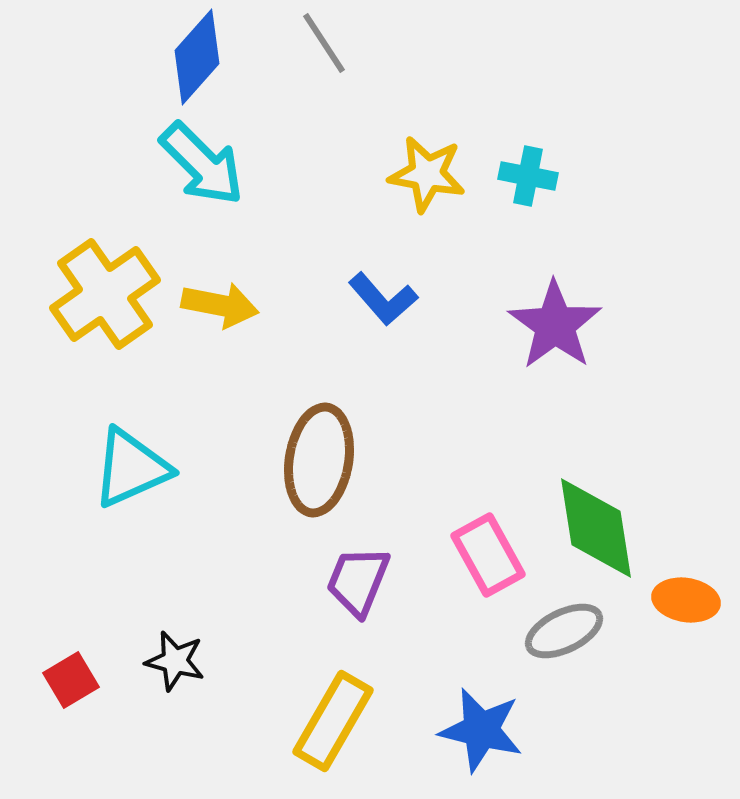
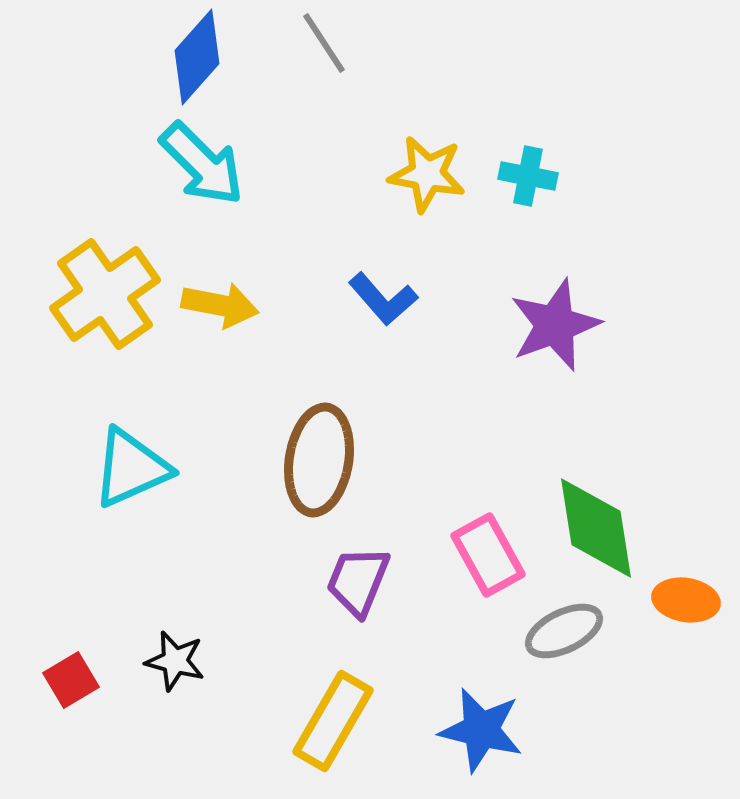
purple star: rotated 16 degrees clockwise
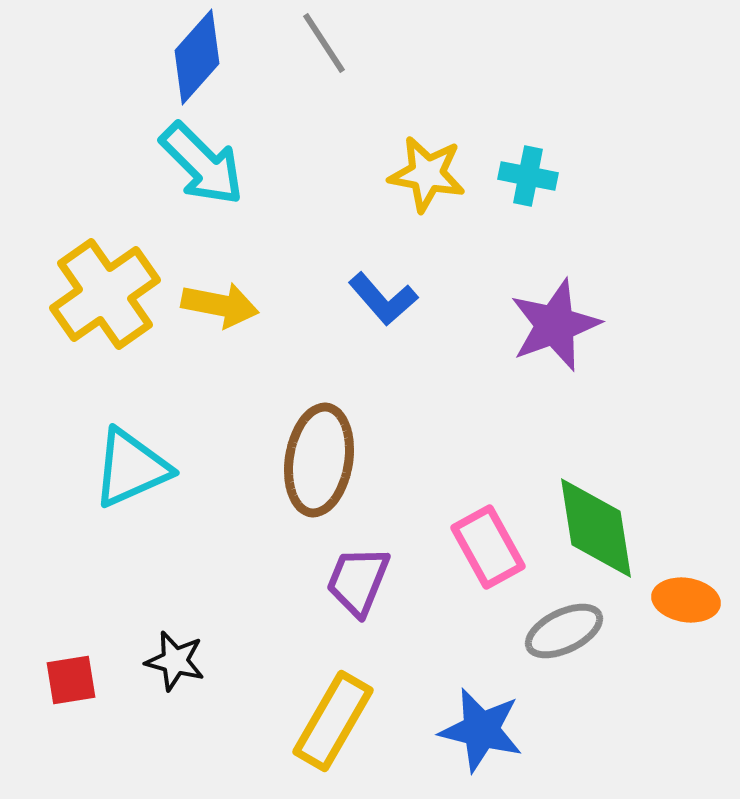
pink rectangle: moved 8 px up
red square: rotated 22 degrees clockwise
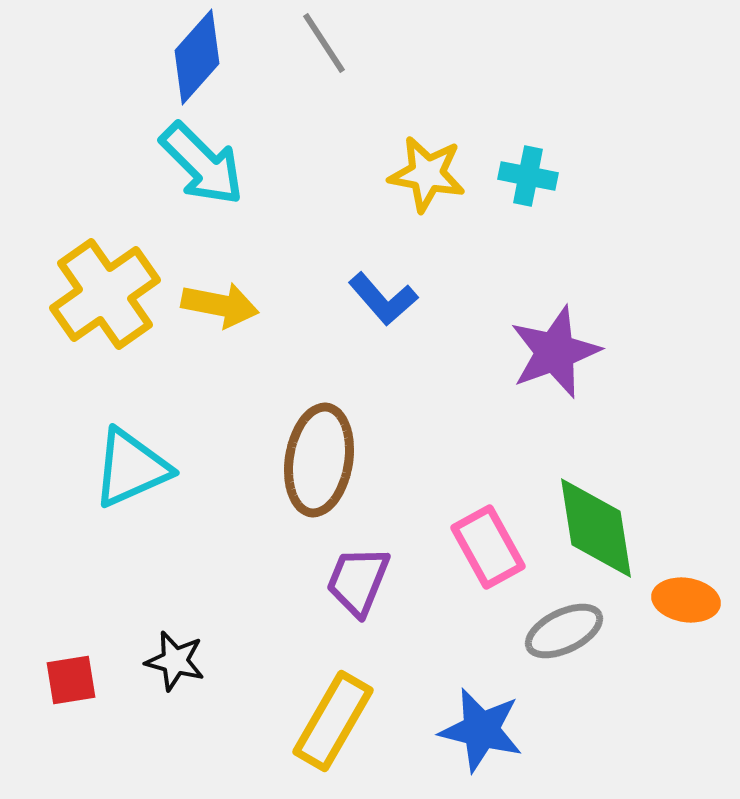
purple star: moved 27 px down
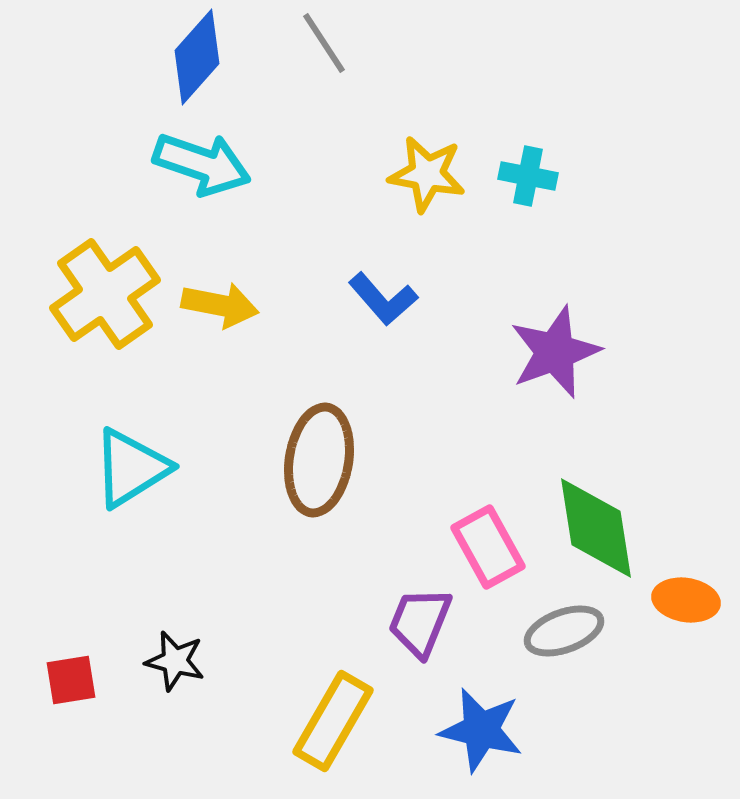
cyan arrow: rotated 26 degrees counterclockwise
cyan triangle: rotated 8 degrees counterclockwise
purple trapezoid: moved 62 px right, 41 px down
gray ellipse: rotated 6 degrees clockwise
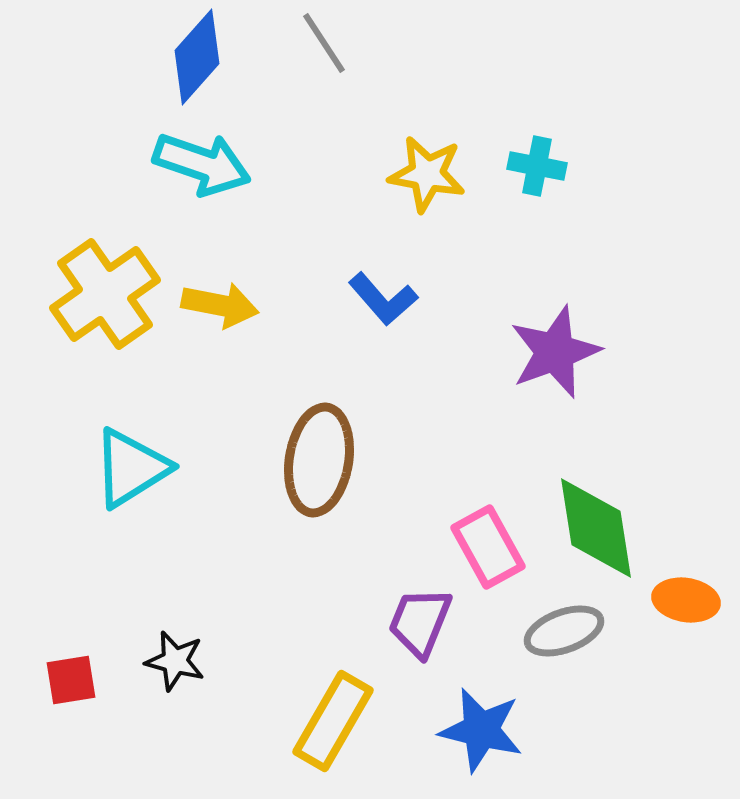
cyan cross: moved 9 px right, 10 px up
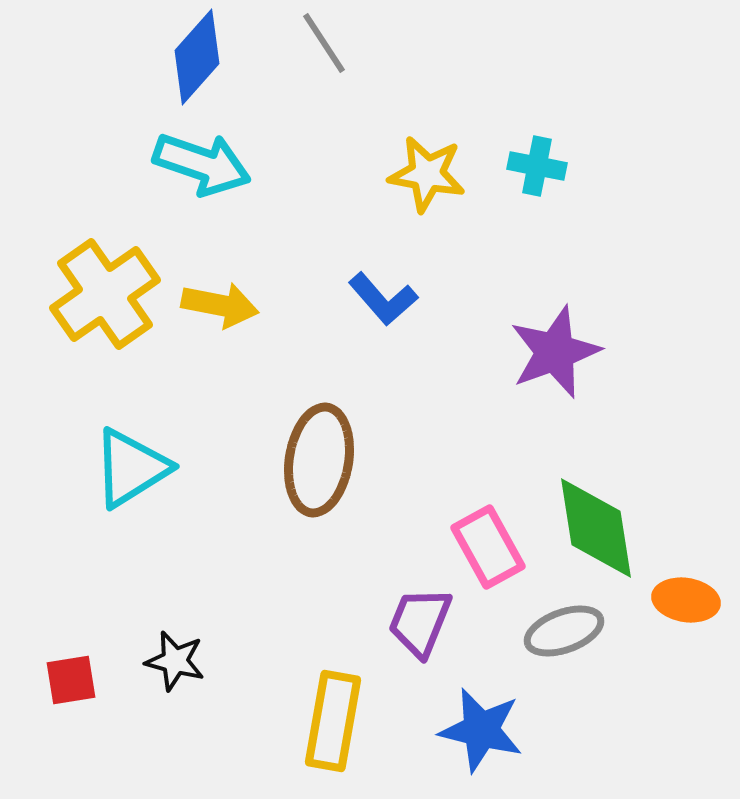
yellow rectangle: rotated 20 degrees counterclockwise
